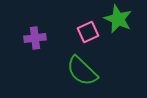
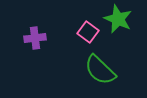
pink square: rotated 30 degrees counterclockwise
green semicircle: moved 18 px right, 1 px up
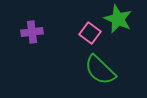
pink square: moved 2 px right, 1 px down
purple cross: moved 3 px left, 6 px up
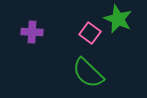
purple cross: rotated 10 degrees clockwise
green semicircle: moved 12 px left, 3 px down
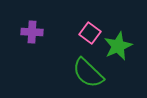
green star: moved 27 px down; rotated 24 degrees clockwise
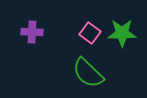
green star: moved 4 px right, 13 px up; rotated 24 degrees clockwise
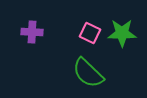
pink square: rotated 10 degrees counterclockwise
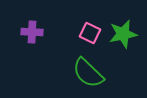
green star: moved 1 px right, 1 px down; rotated 12 degrees counterclockwise
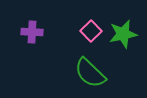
pink square: moved 1 px right, 2 px up; rotated 20 degrees clockwise
green semicircle: moved 2 px right
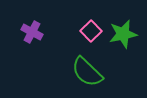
purple cross: rotated 25 degrees clockwise
green semicircle: moved 3 px left, 1 px up
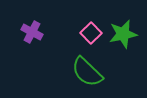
pink square: moved 2 px down
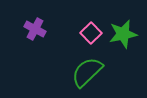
purple cross: moved 3 px right, 3 px up
green semicircle: rotated 92 degrees clockwise
